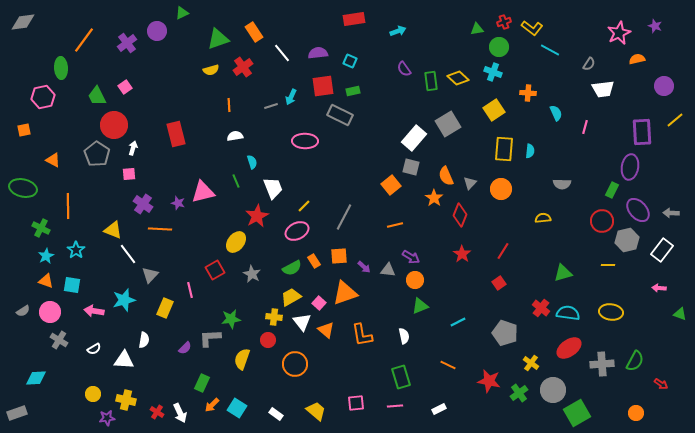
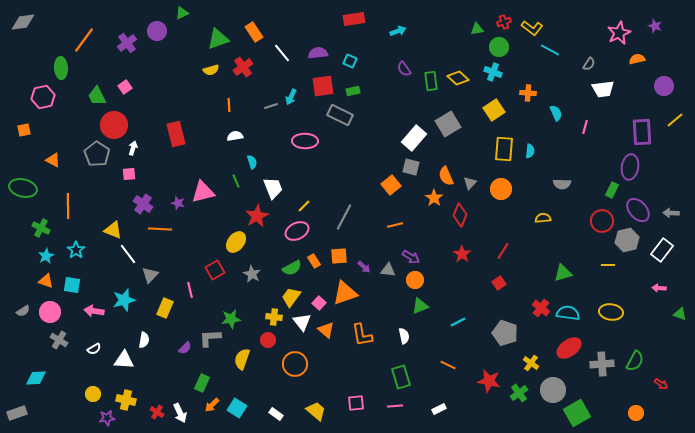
yellow trapezoid at (291, 297): rotated 25 degrees counterclockwise
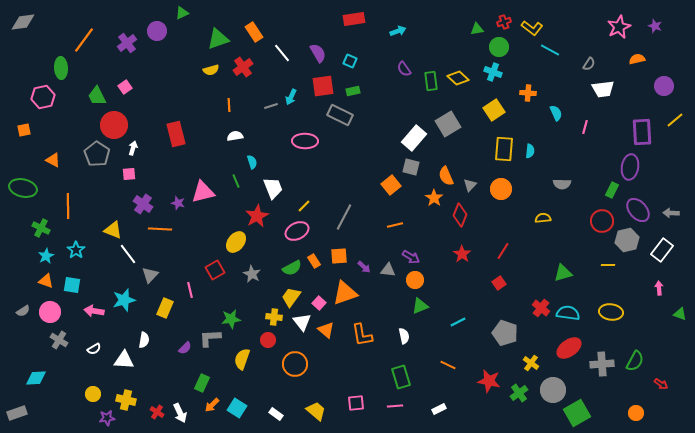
pink star at (619, 33): moved 6 px up
purple semicircle at (318, 53): rotated 66 degrees clockwise
gray triangle at (470, 183): moved 2 px down
pink arrow at (659, 288): rotated 80 degrees clockwise
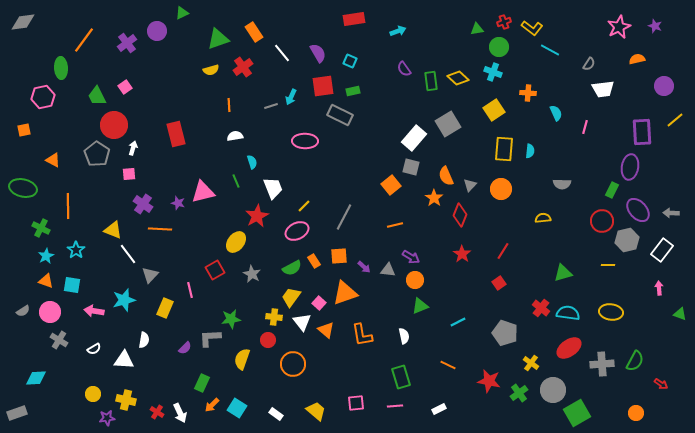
orange circle at (295, 364): moved 2 px left
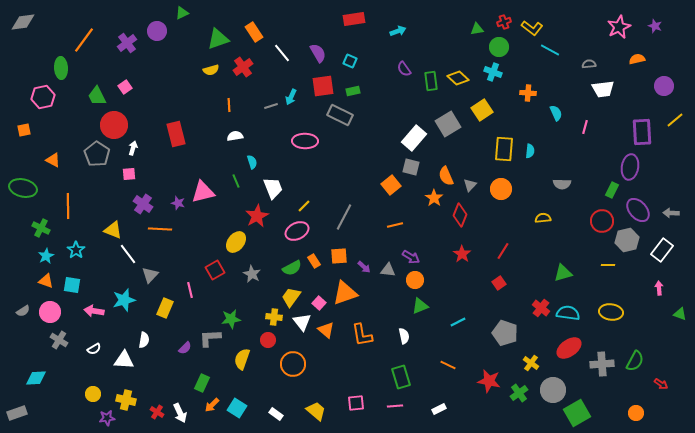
gray semicircle at (589, 64): rotated 128 degrees counterclockwise
yellow square at (494, 110): moved 12 px left
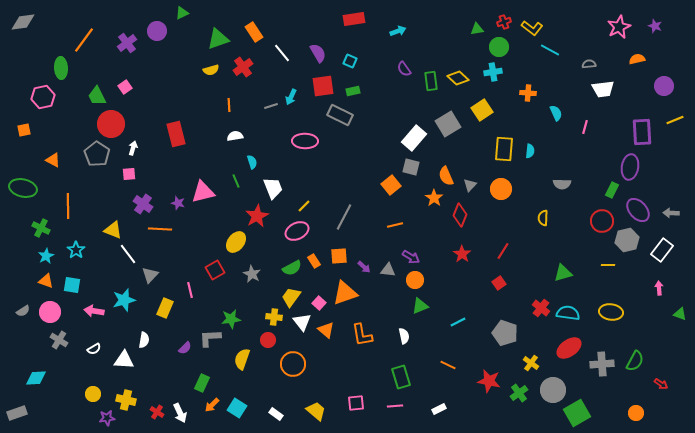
cyan cross at (493, 72): rotated 30 degrees counterclockwise
yellow line at (675, 120): rotated 18 degrees clockwise
red circle at (114, 125): moved 3 px left, 1 px up
yellow semicircle at (543, 218): rotated 84 degrees counterclockwise
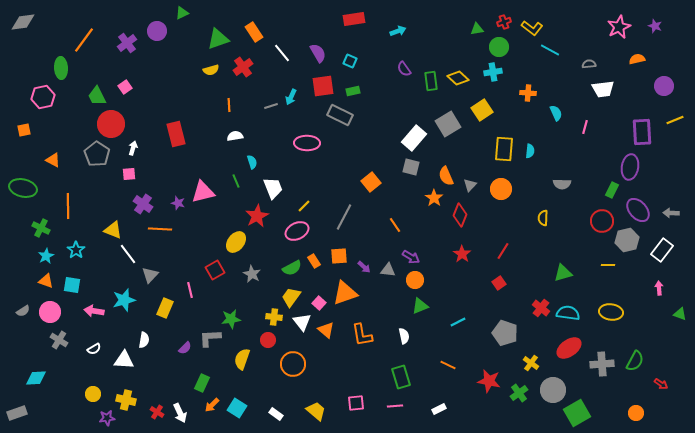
pink ellipse at (305, 141): moved 2 px right, 2 px down
orange square at (391, 185): moved 20 px left, 3 px up
orange line at (395, 225): rotated 70 degrees clockwise
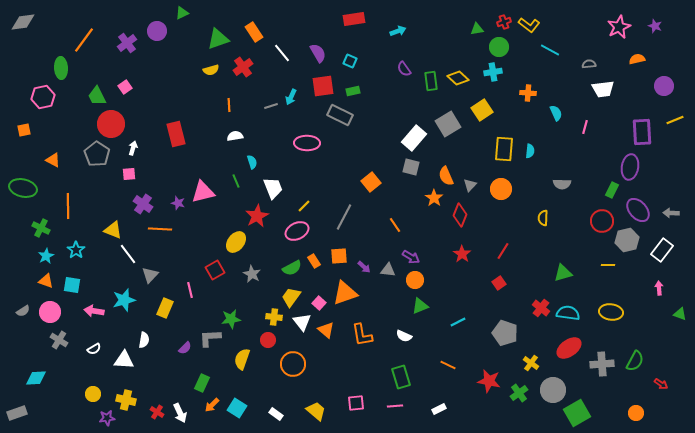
yellow L-shape at (532, 28): moved 3 px left, 3 px up
white semicircle at (404, 336): rotated 126 degrees clockwise
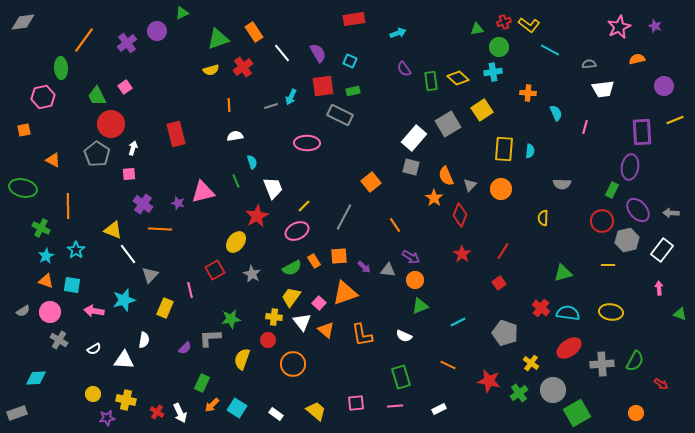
cyan arrow at (398, 31): moved 2 px down
